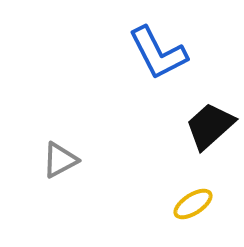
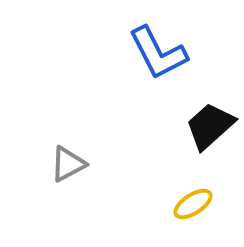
gray triangle: moved 8 px right, 4 px down
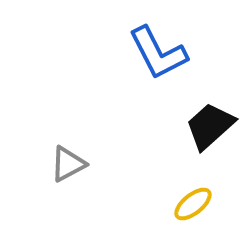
yellow ellipse: rotated 6 degrees counterclockwise
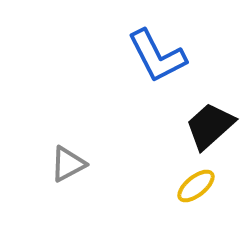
blue L-shape: moved 1 px left, 3 px down
yellow ellipse: moved 3 px right, 18 px up
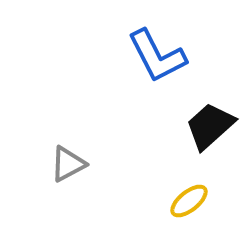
yellow ellipse: moved 7 px left, 15 px down
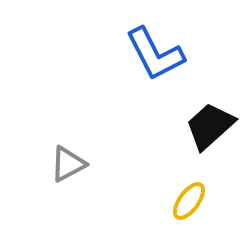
blue L-shape: moved 2 px left, 2 px up
yellow ellipse: rotated 15 degrees counterclockwise
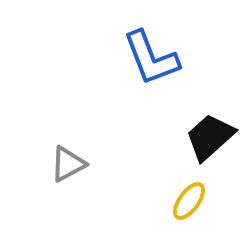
blue L-shape: moved 4 px left, 4 px down; rotated 6 degrees clockwise
black trapezoid: moved 11 px down
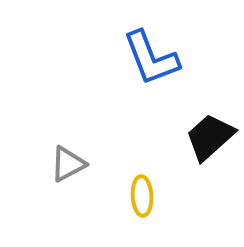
yellow ellipse: moved 47 px left, 5 px up; rotated 39 degrees counterclockwise
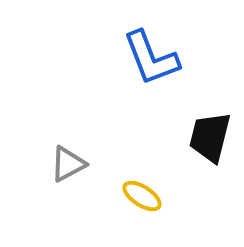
black trapezoid: rotated 34 degrees counterclockwise
yellow ellipse: rotated 54 degrees counterclockwise
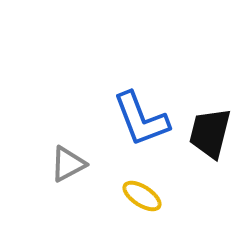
blue L-shape: moved 10 px left, 61 px down
black trapezoid: moved 4 px up
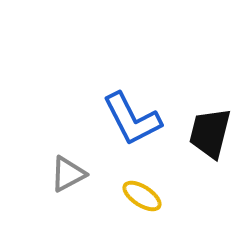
blue L-shape: moved 9 px left; rotated 6 degrees counterclockwise
gray triangle: moved 10 px down
